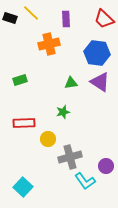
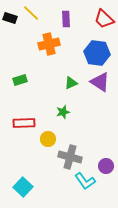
green triangle: rotated 16 degrees counterclockwise
gray cross: rotated 30 degrees clockwise
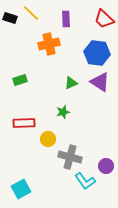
cyan square: moved 2 px left, 2 px down; rotated 18 degrees clockwise
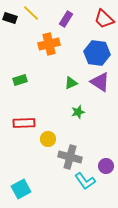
purple rectangle: rotated 35 degrees clockwise
green star: moved 15 px right
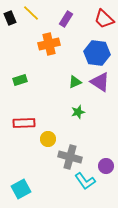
black rectangle: rotated 48 degrees clockwise
green triangle: moved 4 px right, 1 px up
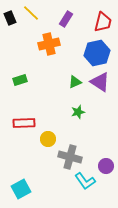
red trapezoid: moved 1 px left, 3 px down; rotated 120 degrees counterclockwise
blue hexagon: rotated 20 degrees counterclockwise
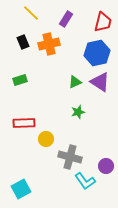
black rectangle: moved 13 px right, 24 px down
yellow circle: moved 2 px left
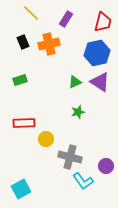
cyan L-shape: moved 2 px left
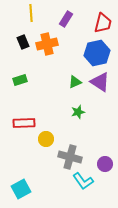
yellow line: rotated 42 degrees clockwise
red trapezoid: moved 1 px down
orange cross: moved 2 px left
purple circle: moved 1 px left, 2 px up
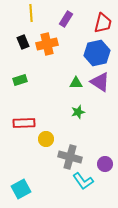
green triangle: moved 1 px right, 1 px down; rotated 24 degrees clockwise
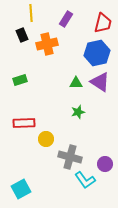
black rectangle: moved 1 px left, 7 px up
cyan L-shape: moved 2 px right, 1 px up
